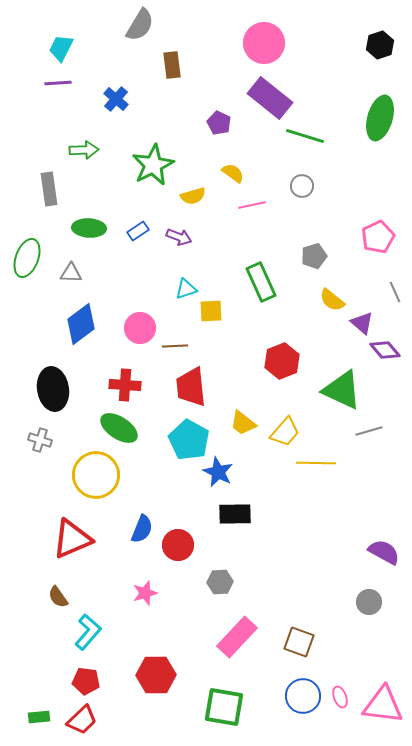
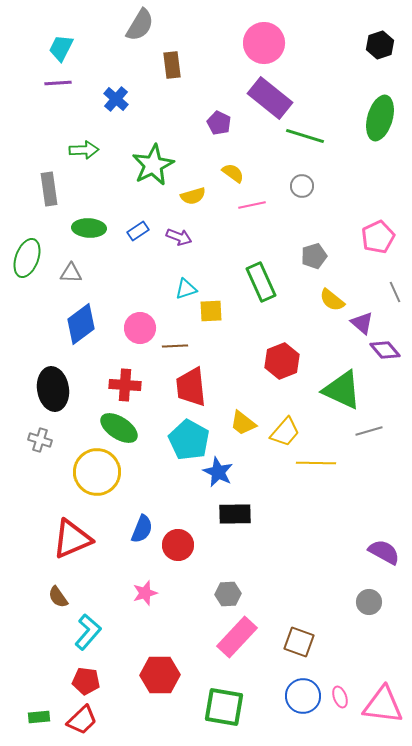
yellow circle at (96, 475): moved 1 px right, 3 px up
gray hexagon at (220, 582): moved 8 px right, 12 px down
red hexagon at (156, 675): moved 4 px right
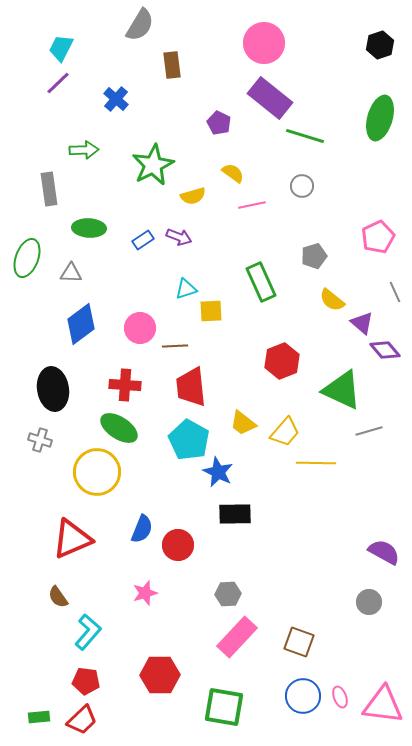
purple line at (58, 83): rotated 40 degrees counterclockwise
blue rectangle at (138, 231): moved 5 px right, 9 px down
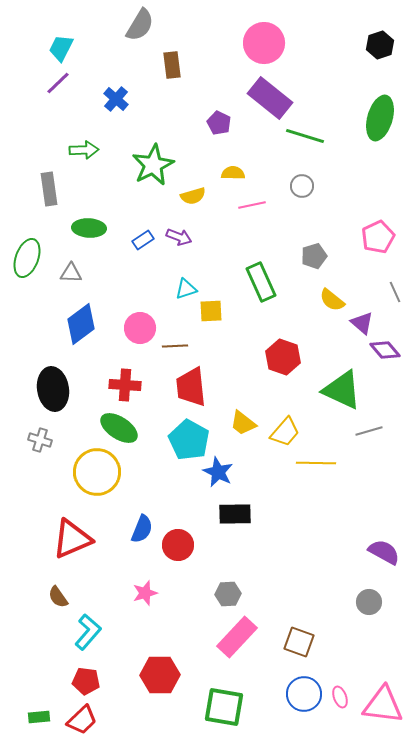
yellow semicircle at (233, 173): rotated 35 degrees counterclockwise
red hexagon at (282, 361): moved 1 px right, 4 px up; rotated 20 degrees counterclockwise
blue circle at (303, 696): moved 1 px right, 2 px up
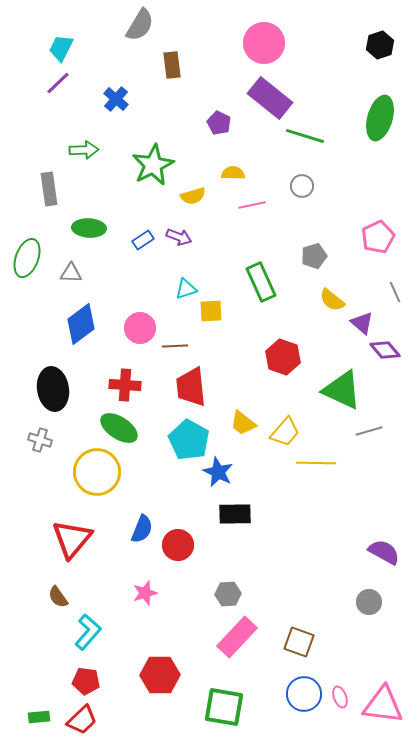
red triangle at (72, 539): rotated 27 degrees counterclockwise
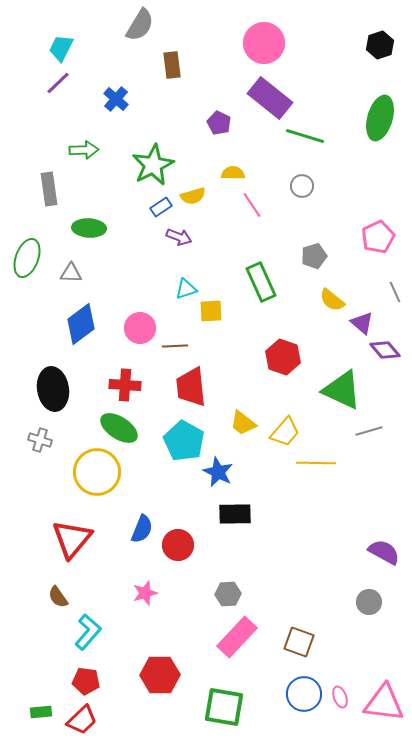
pink line at (252, 205): rotated 68 degrees clockwise
blue rectangle at (143, 240): moved 18 px right, 33 px up
cyan pentagon at (189, 440): moved 5 px left, 1 px down
pink triangle at (383, 705): moved 1 px right, 2 px up
green rectangle at (39, 717): moved 2 px right, 5 px up
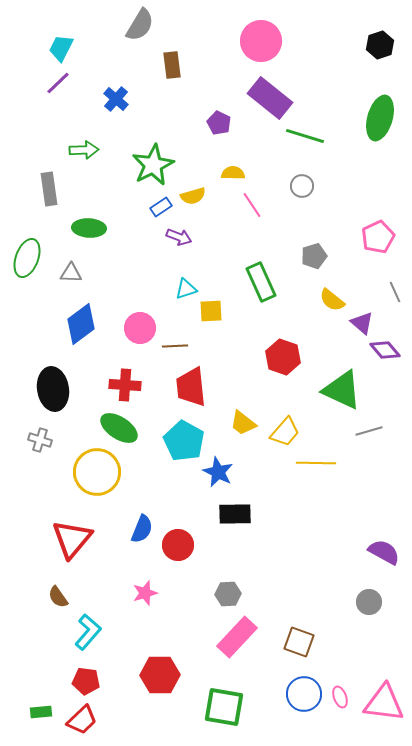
pink circle at (264, 43): moved 3 px left, 2 px up
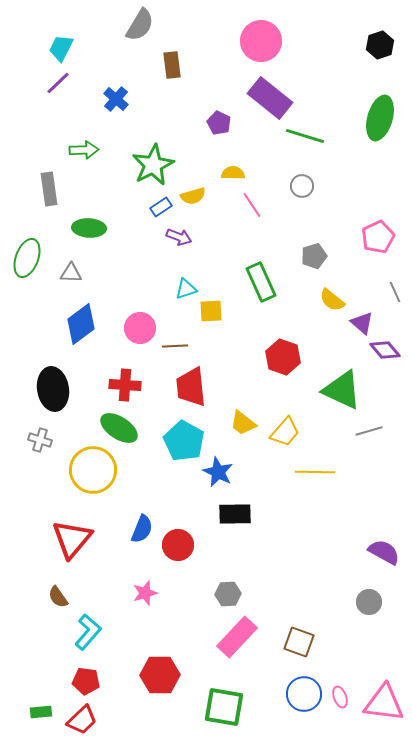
yellow line at (316, 463): moved 1 px left, 9 px down
yellow circle at (97, 472): moved 4 px left, 2 px up
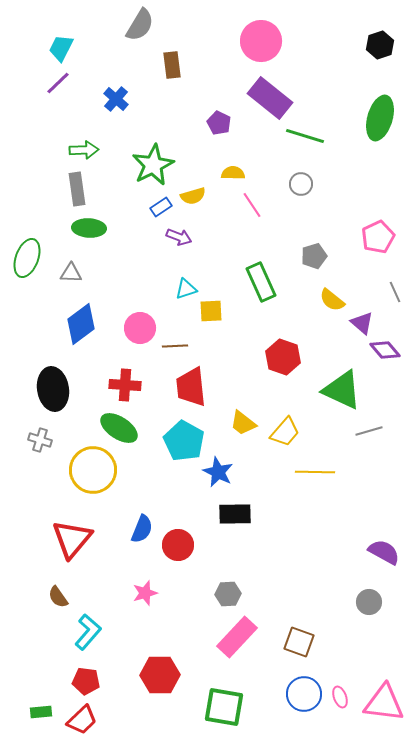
gray circle at (302, 186): moved 1 px left, 2 px up
gray rectangle at (49, 189): moved 28 px right
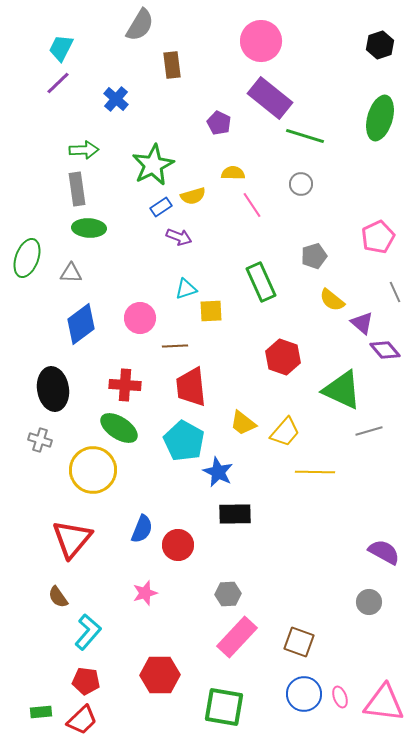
pink circle at (140, 328): moved 10 px up
